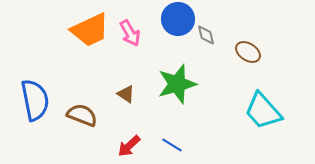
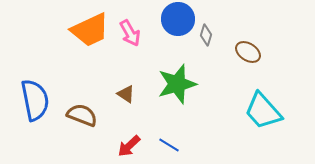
gray diamond: rotated 30 degrees clockwise
blue line: moved 3 px left
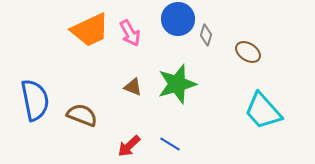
brown triangle: moved 7 px right, 7 px up; rotated 12 degrees counterclockwise
blue line: moved 1 px right, 1 px up
